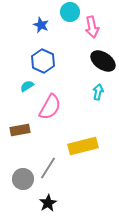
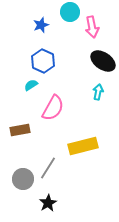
blue star: rotated 28 degrees clockwise
cyan semicircle: moved 4 px right, 1 px up
pink semicircle: moved 3 px right, 1 px down
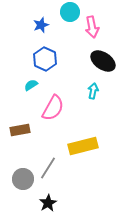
blue hexagon: moved 2 px right, 2 px up
cyan arrow: moved 5 px left, 1 px up
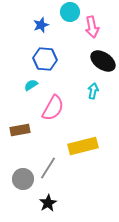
blue hexagon: rotated 20 degrees counterclockwise
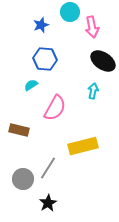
pink semicircle: moved 2 px right
brown rectangle: moved 1 px left; rotated 24 degrees clockwise
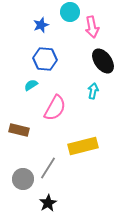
black ellipse: rotated 20 degrees clockwise
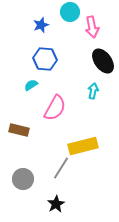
gray line: moved 13 px right
black star: moved 8 px right, 1 px down
